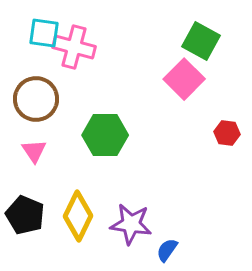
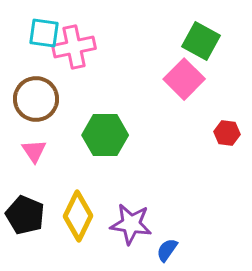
pink cross: rotated 27 degrees counterclockwise
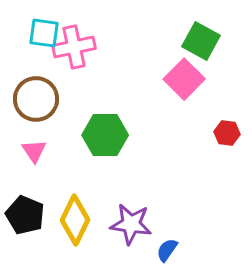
yellow diamond: moved 3 px left, 4 px down
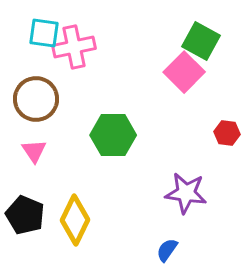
pink square: moved 7 px up
green hexagon: moved 8 px right
purple star: moved 55 px right, 31 px up
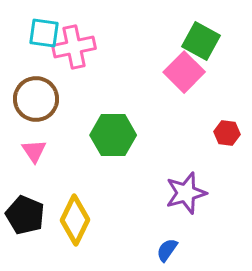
purple star: rotated 24 degrees counterclockwise
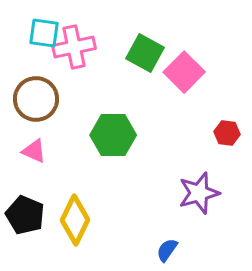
green square: moved 56 px left, 12 px down
pink triangle: rotated 32 degrees counterclockwise
purple star: moved 13 px right
